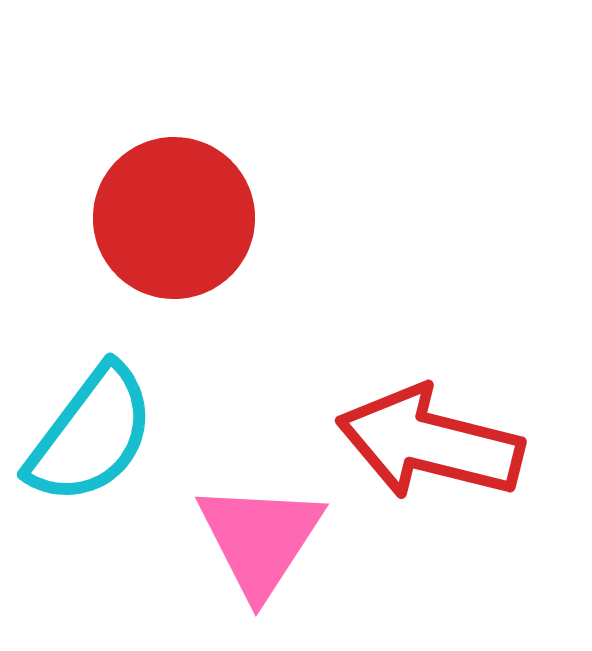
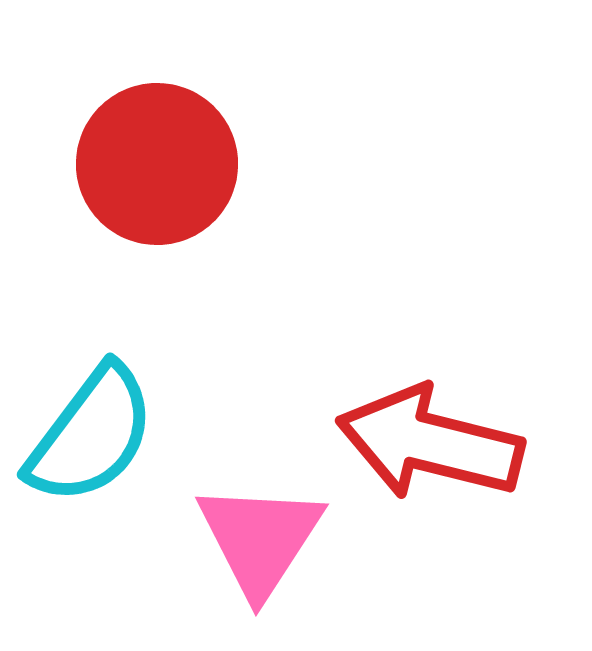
red circle: moved 17 px left, 54 px up
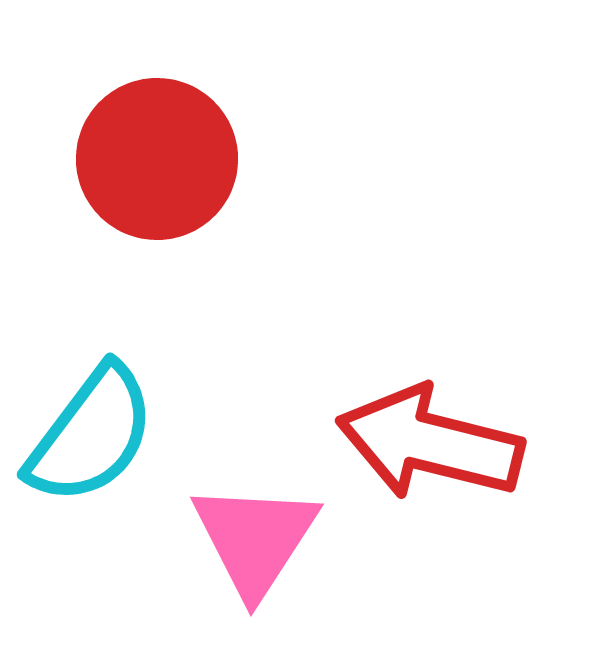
red circle: moved 5 px up
pink triangle: moved 5 px left
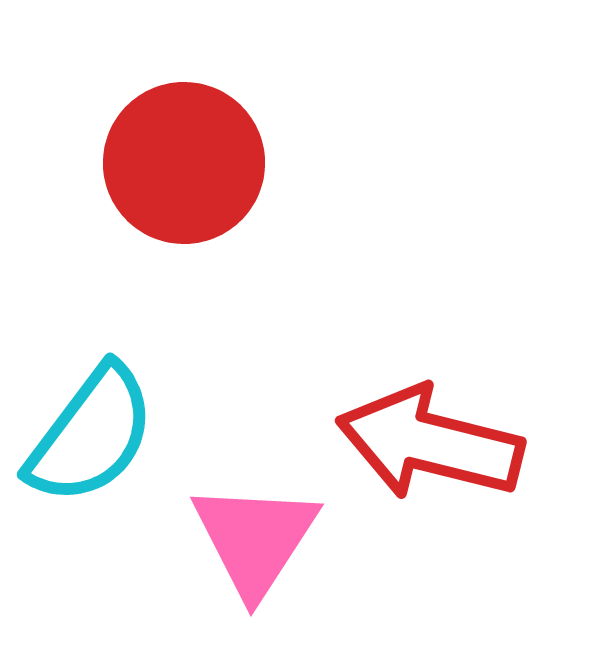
red circle: moved 27 px right, 4 px down
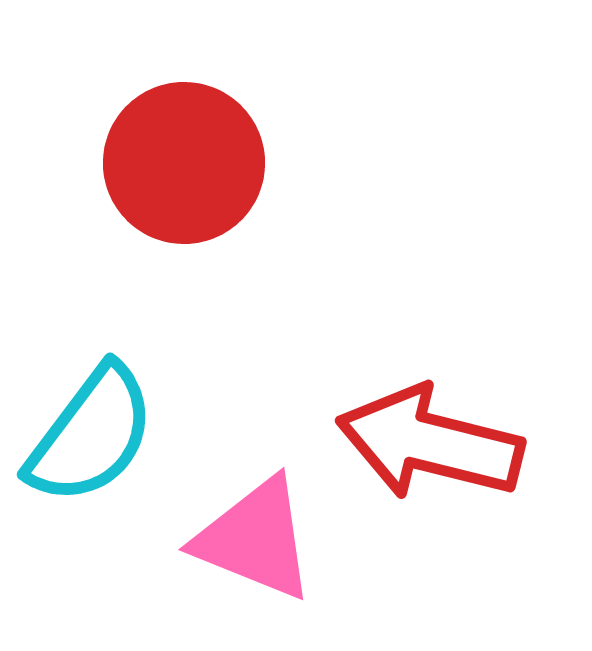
pink triangle: rotated 41 degrees counterclockwise
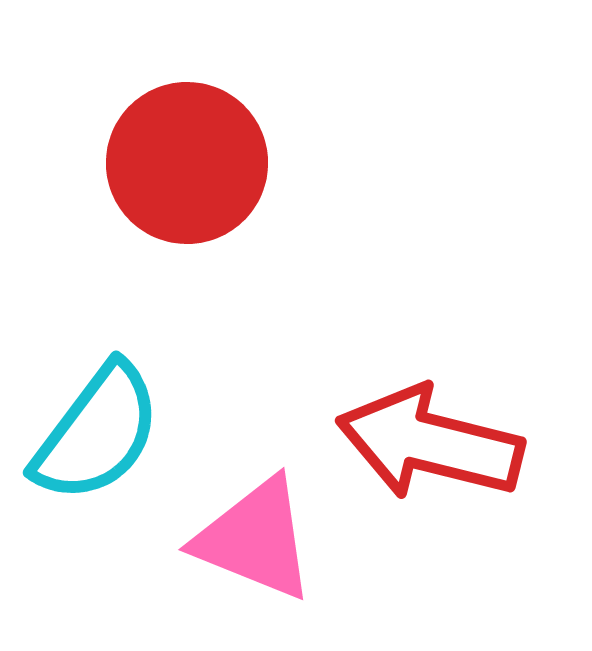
red circle: moved 3 px right
cyan semicircle: moved 6 px right, 2 px up
